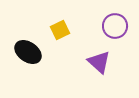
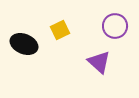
black ellipse: moved 4 px left, 8 px up; rotated 12 degrees counterclockwise
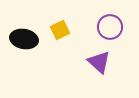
purple circle: moved 5 px left, 1 px down
black ellipse: moved 5 px up; rotated 12 degrees counterclockwise
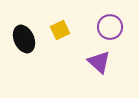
black ellipse: rotated 56 degrees clockwise
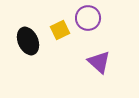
purple circle: moved 22 px left, 9 px up
black ellipse: moved 4 px right, 2 px down
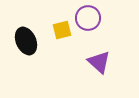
yellow square: moved 2 px right; rotated 12 degrees clockwise
black ellipse: moved 2 px left
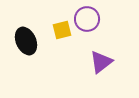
purple circle: moved 1 px left, 1 px down
purple triangle: moved 2 px right; rotated 40 degrees clockwise
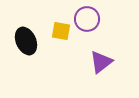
yellow square: moved 1 px left, 1 px down; rotated 24 degrees clockwise
